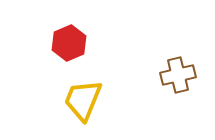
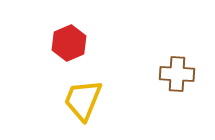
brown cross: moved 1 px left, 1 px up; rotated 16 degrees clockwise
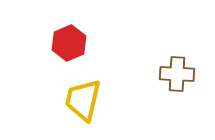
yellow trapezoid: rotated 9 degrees counterclockwise
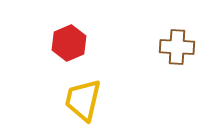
brown cross: moved 27 px up
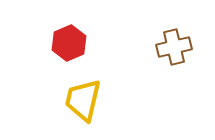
brown cross: moved 3 px left; rotated 16 degrees counterclockwise
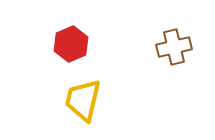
red hexagon: moved 2 px right, 1 px down
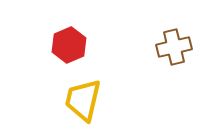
red hexagon: moved 2 px left, 1 px down
